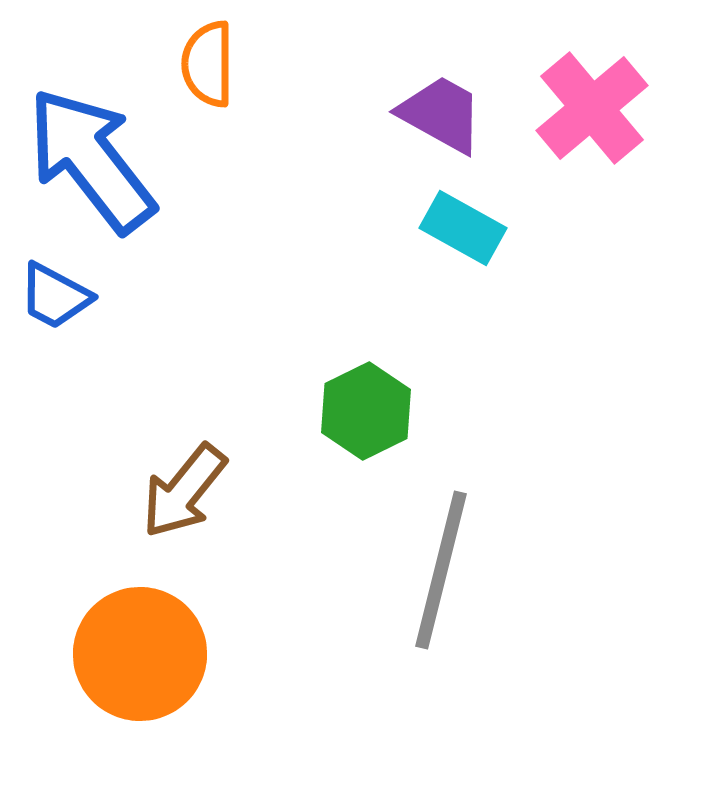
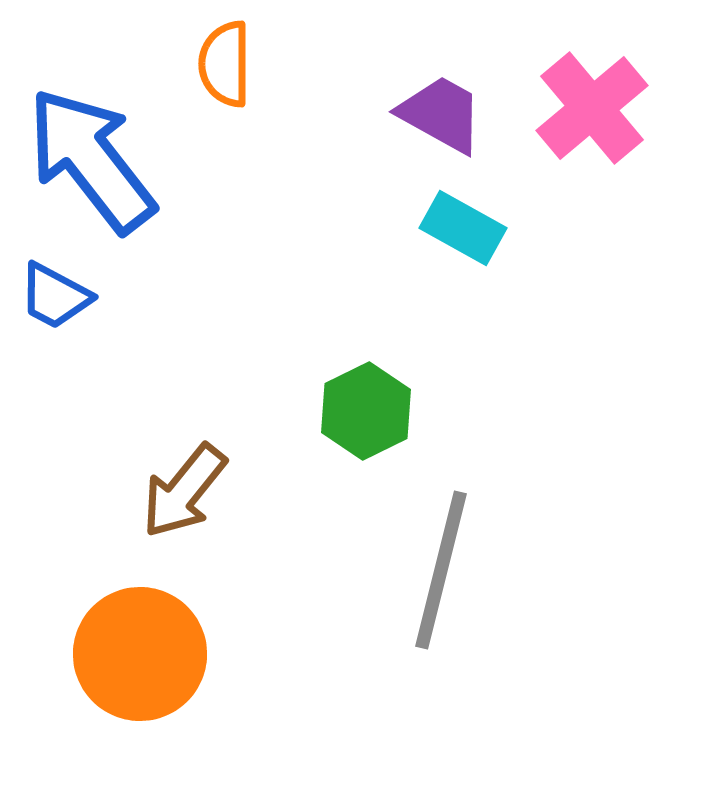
orange semicircle: moved 17 px right
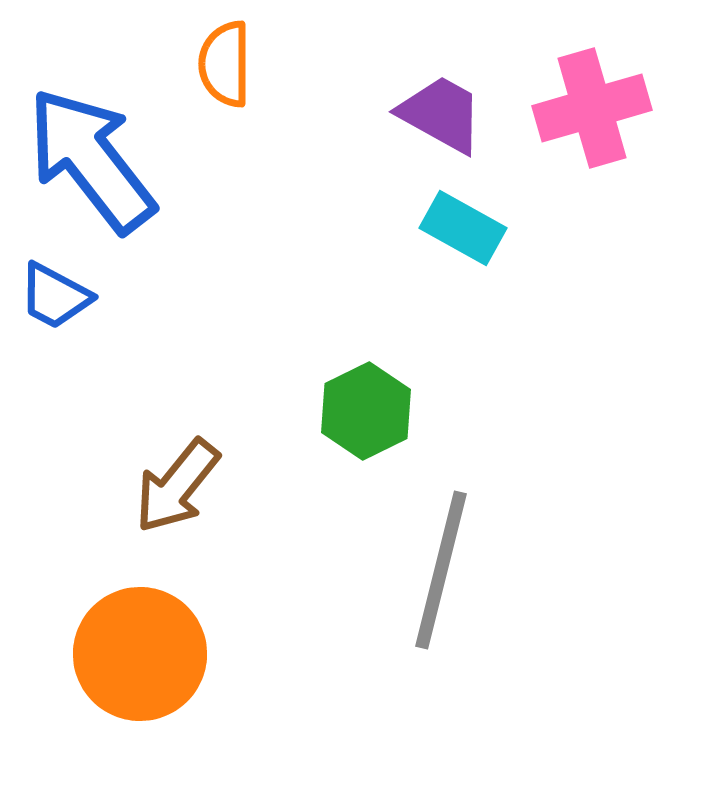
pink cross: rotated 24 degrees clockwise
brown arrow: moved 7 px left, 5 px up
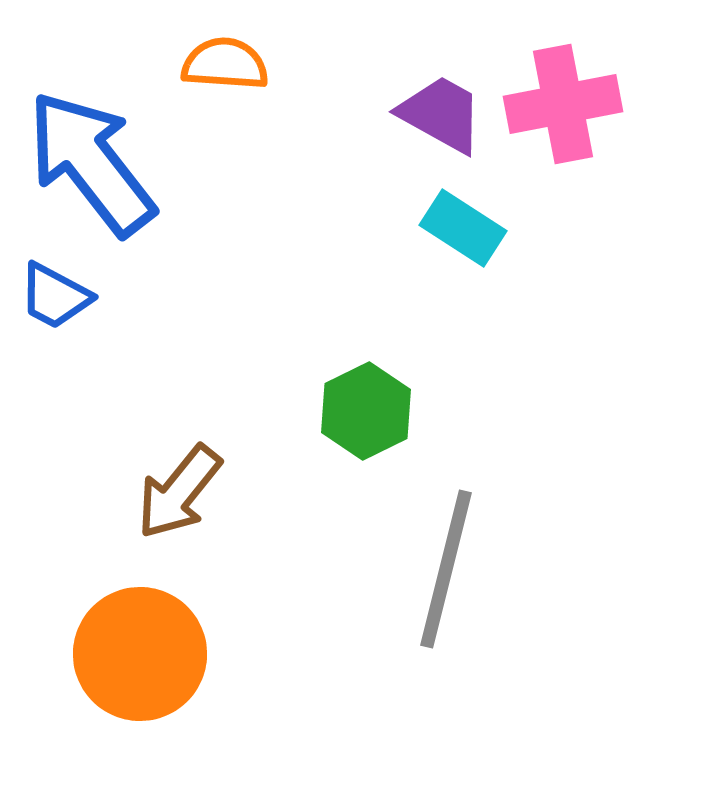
orange semicircle: rotated 94 degrees clockwise
pink cross: moved 29 px left, 4 px up; rotated 5 degrees clockwise
blue arrow: moved 3 px down
cyan rectangle: rotated 4 degrees clockwise
brown arrow: moved 2 px right, 6 px down
gray line: moved 5 px right, 1 px up
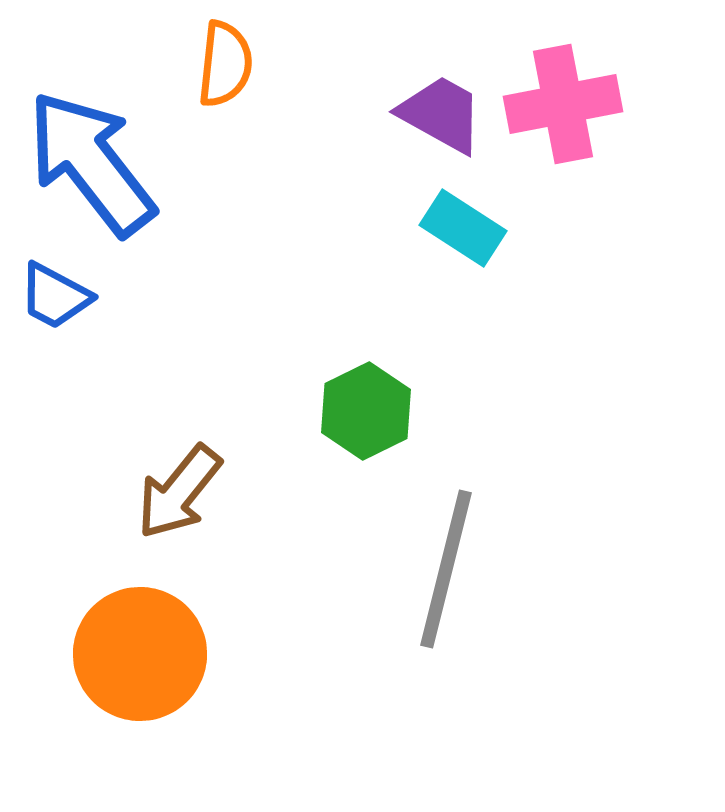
orange semicircle: rotated 92 degrees clockwise
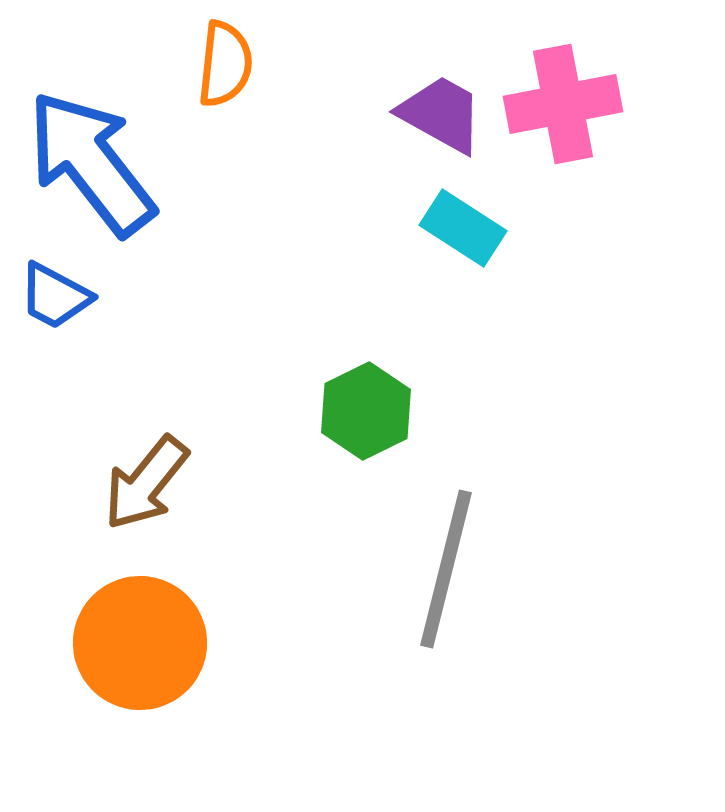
brown arrow: moved 33 px left, 9 px up
orange circle: moved 11 px up
